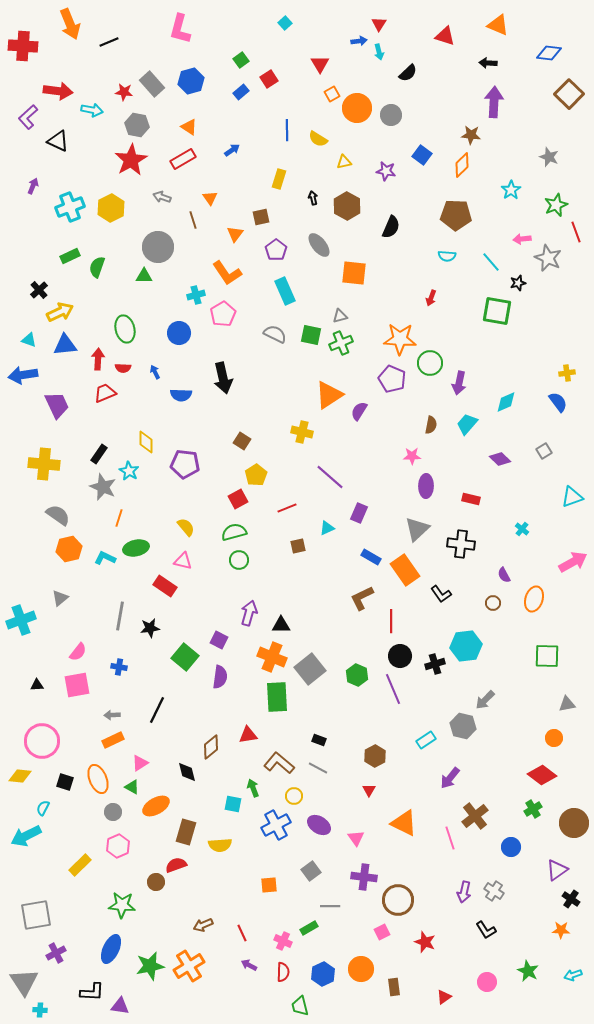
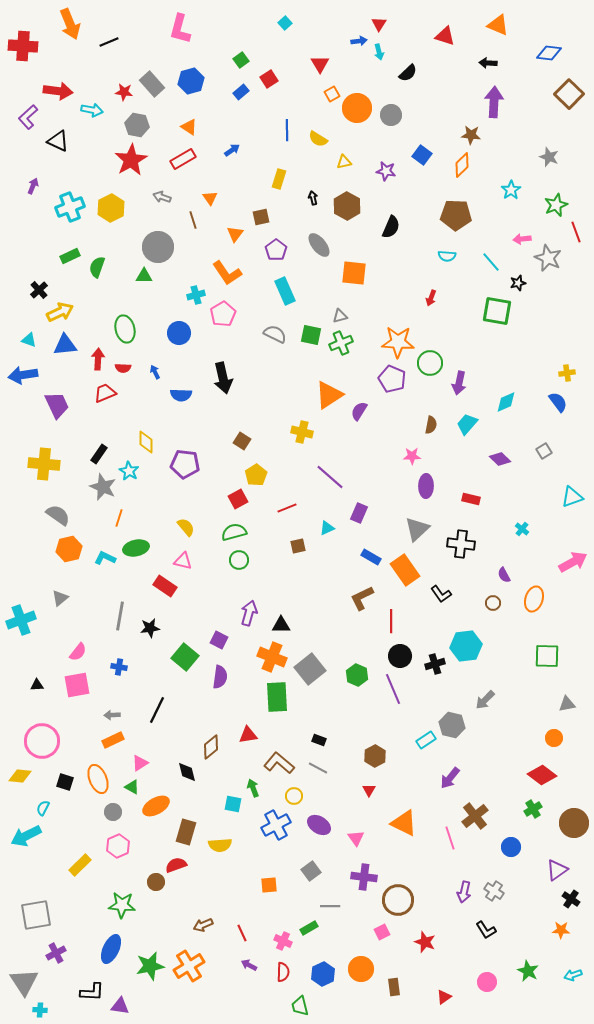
orange star at (400, 339): moved 2 px left, 3 px down
gray hexagon at (463, 726): moved 11 px left, 1 px up
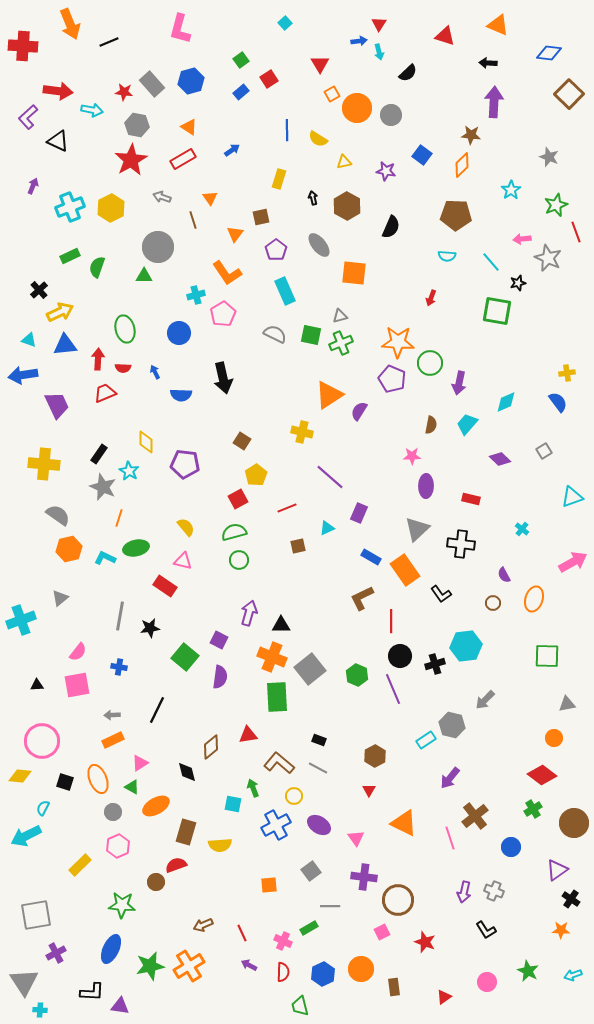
gray cross at (494, 891): rotated 12 degrees counterclockwise
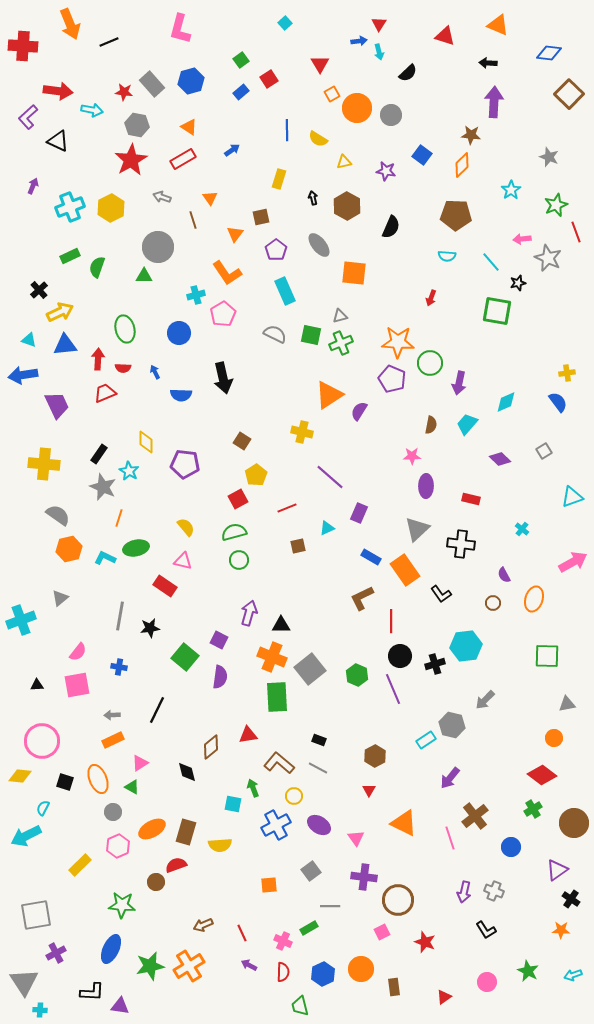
orange ellipse at (156, 806): moved 4 px left, 23 px down
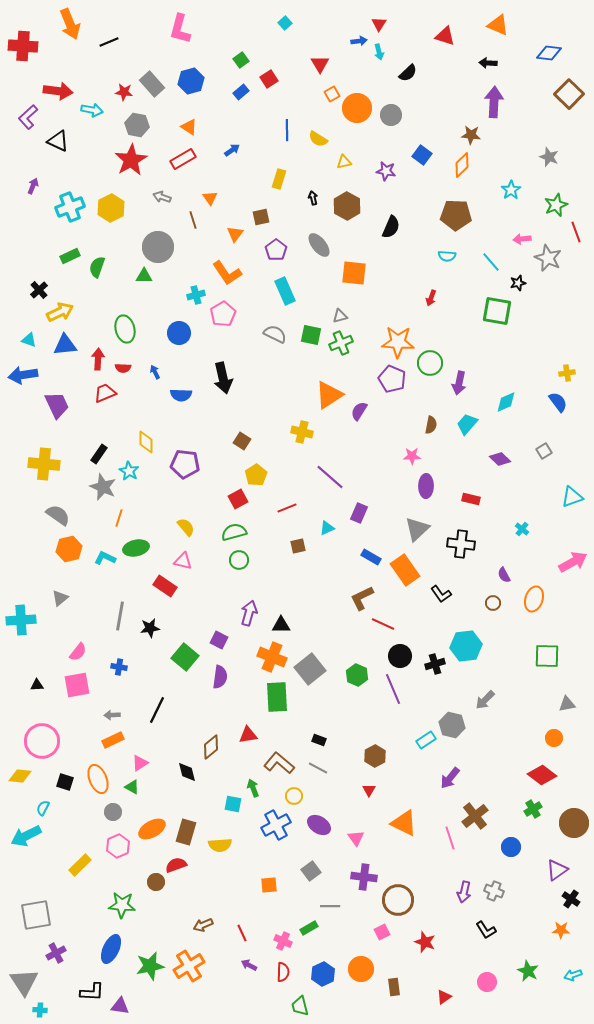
cyan cross at (21, 620): rotated 16 degrees clockwise
red line at (391, 621): moved 8 px left, 3 px down; rotated 65 degrees counterclockwise
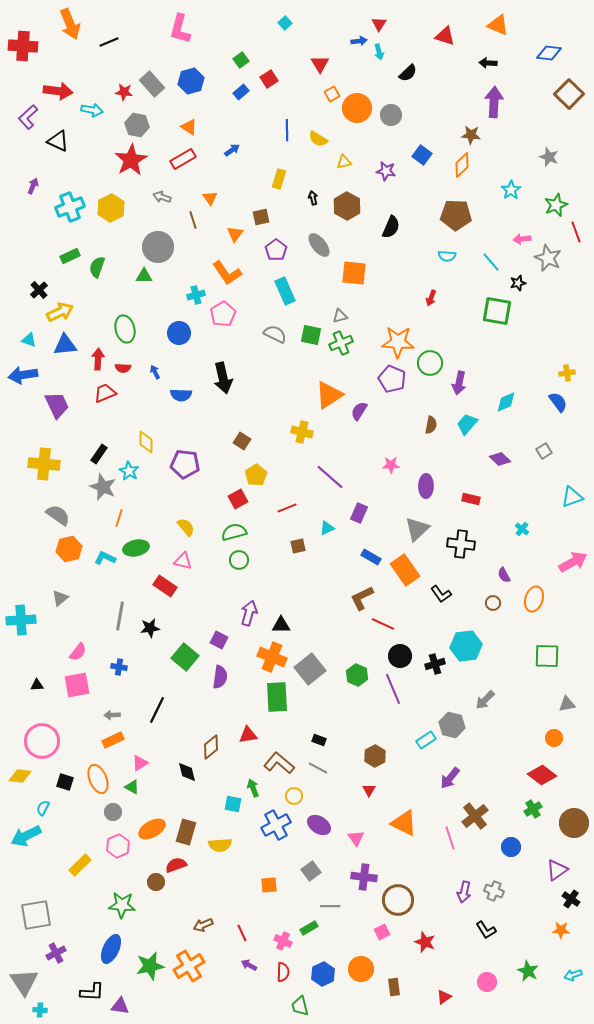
pink star at (412, 456): moved 21 px left, 9 px down
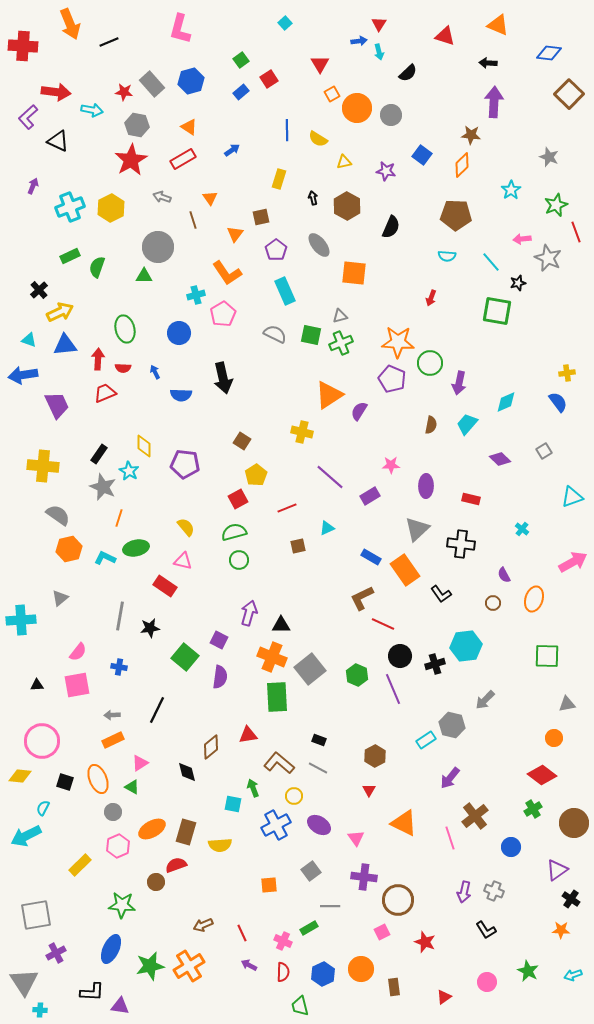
red arrow at (58, 91): moved 2 px left, 1 px down
yellow diamond at (146, 442): moved 2 px left, 4 px down
yellow cross at (44, 464): moved 1 px left, 2 px down
purple rectangle at (359, 513): moved 11 px right, 17 px up; rotated 36 degrees clockwise
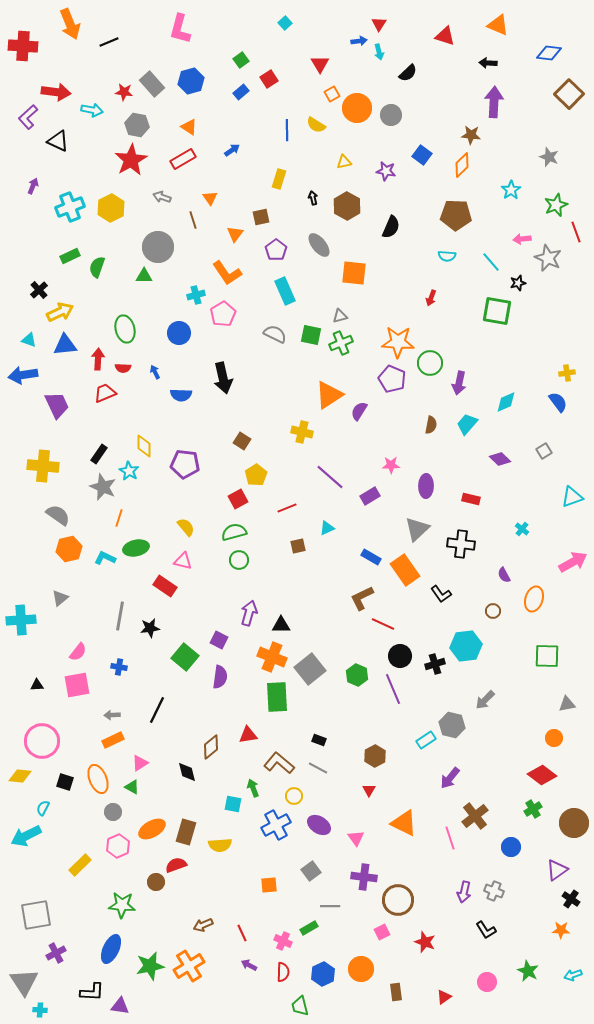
yellow semicircle at (318, 139): moved 2 px left, 14 px up
brown circle at (493, 603): moved 8 px down
brown rectangle at (394, 987): moved 2 px right, 5 px down
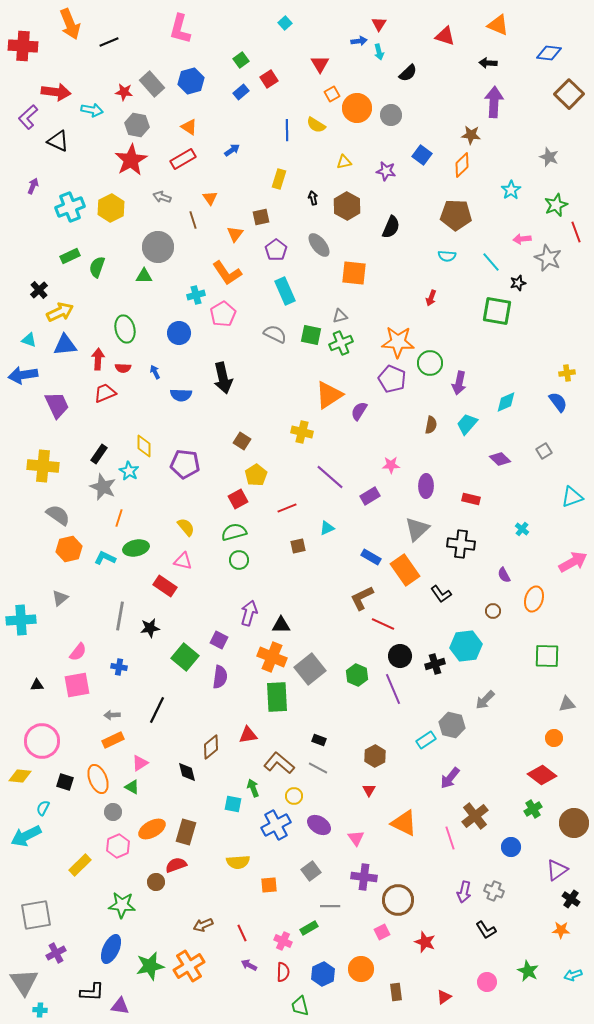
yellow semicircle at (220, 845): moved 18 px right, 17 px down
